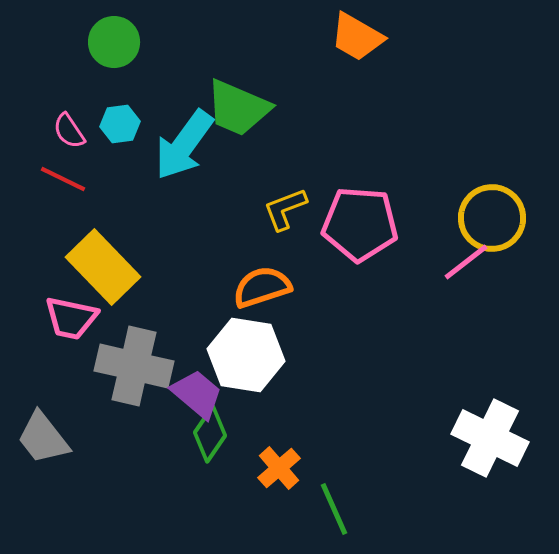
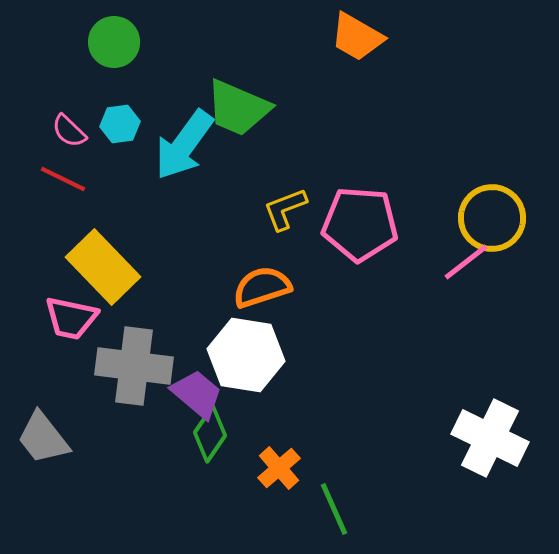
pink semicircle: rotated 12 degrees counterclockwise
gray cross: rotated 6 degrees counterclockwise
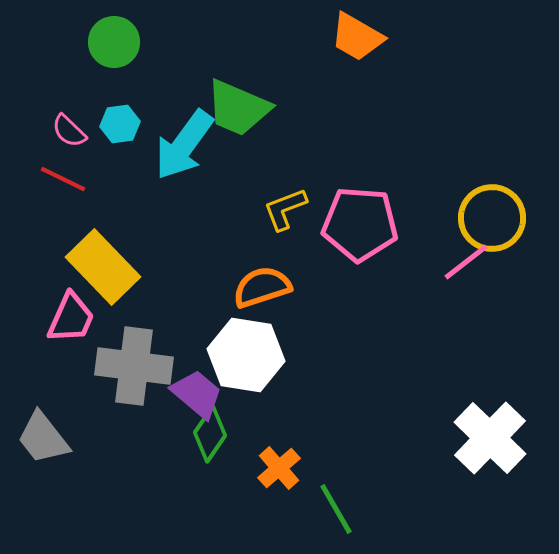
pink trapezoid: rotated 78 degrees counterclockwise
white cross: rotated 18 degrees clockwise
green line: moved 2 px right; rotated 6 degrees counterclockwise
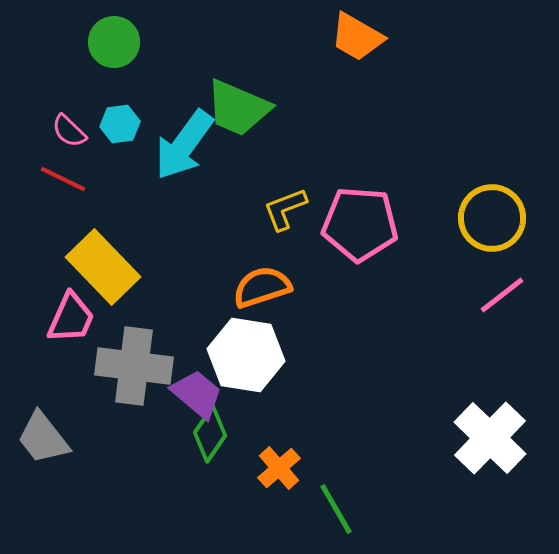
pink line: moved 36 px right, 33 px down
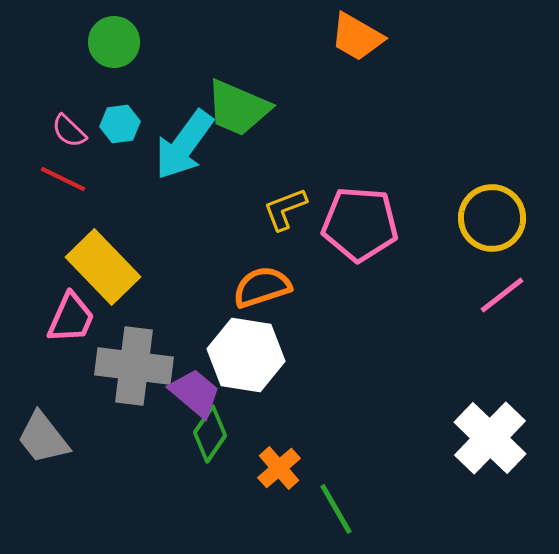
purple trapezoid: moved 2 px left, 1 px up
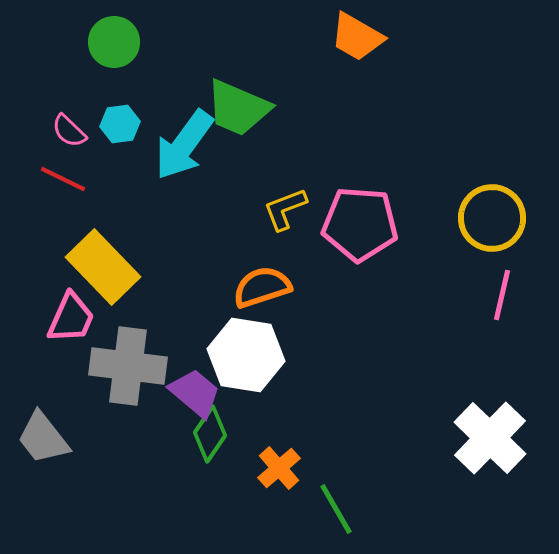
pink line: rotated 39 degrees counterclockwise
gray cross: moved 6 px left
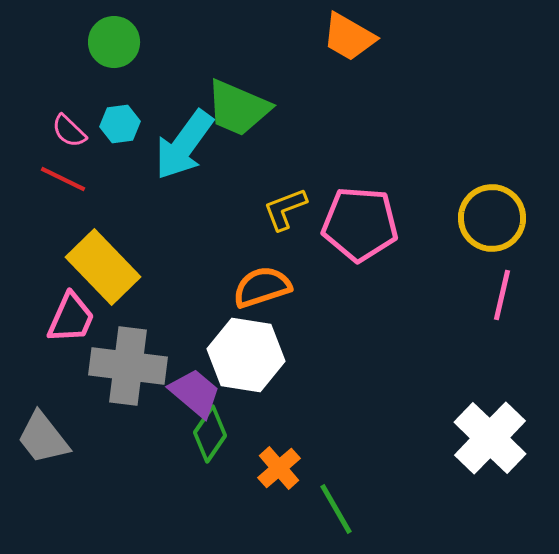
orange trapezoid: moved 8 px left
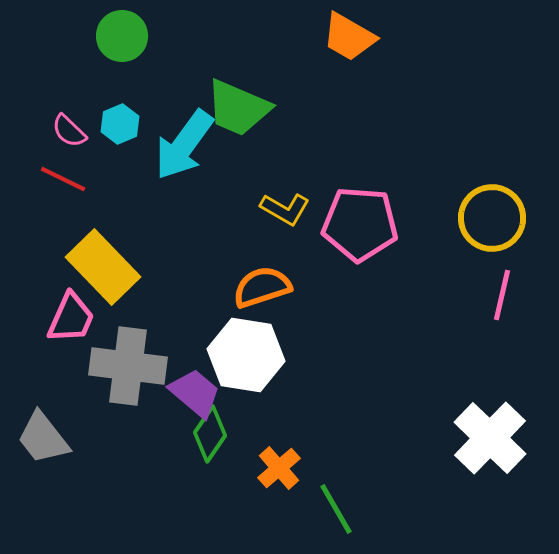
green circle: moved 8 px right, 6 px up
cyan hexagon: rotated 15 degrees counterclockwise
yellow L-shape: rotated 129 degrees counterclockwise
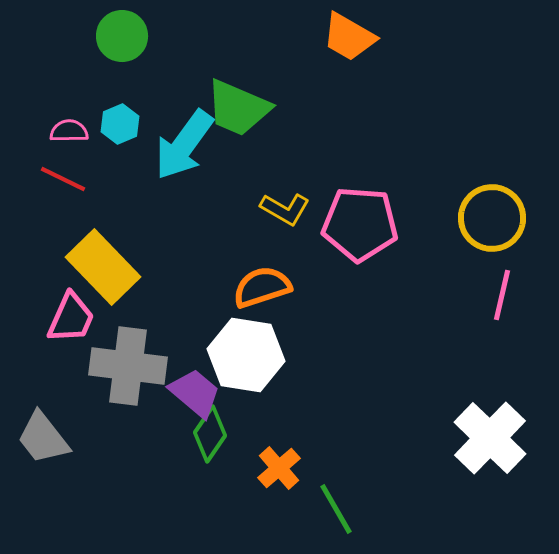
pink semicircle: rotated 135 degrees clockwise
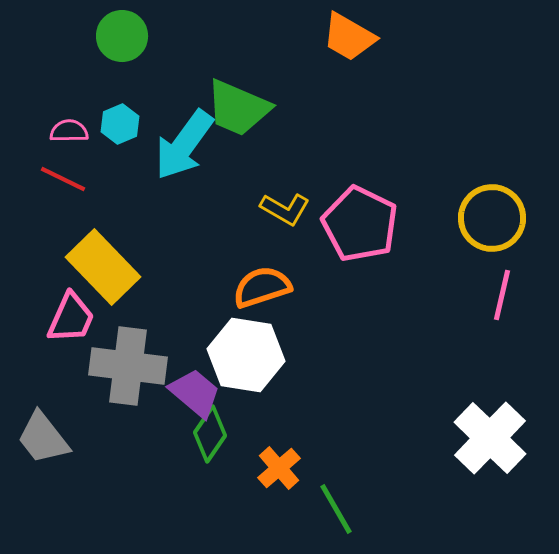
pink pentagon: rotated 22 degrees clockwise
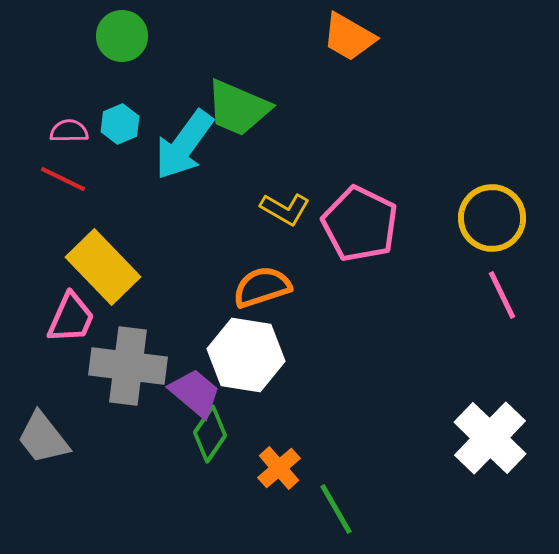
pink line: rotated 39 degrees counterclockwise
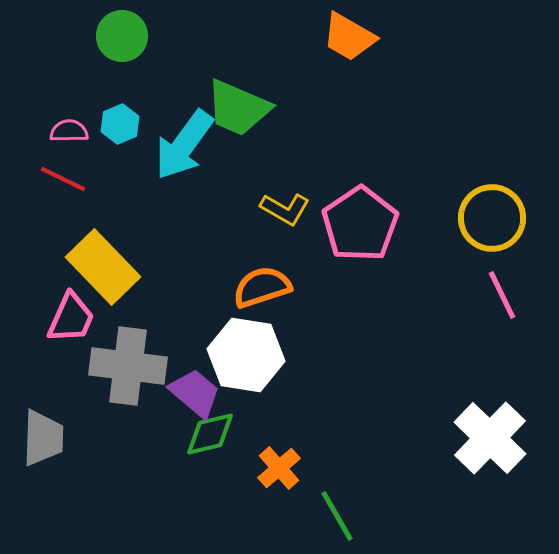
pink pentagon: rotated 12 degrees clockwise
green diamond: rotated 42 degrees clockwise
gray trapezoid: rotated 140 degrees counterclockwise
green line: moved 1 px right, 7 px down
